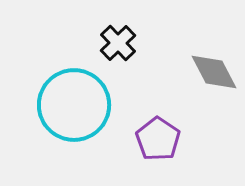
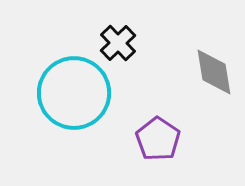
gray diamond: rotated 18 degrees clockwise
cyan circle: moved 12 px up
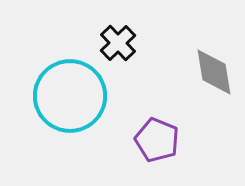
cyan circle: moved 4 px left, 3 px down
purple pentagon: moved 1 px left, 1 px down; rotated 12 degrees counterclockwise
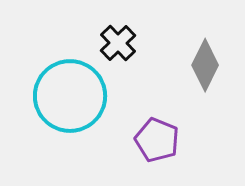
gray diamond: moved 9 px left, 7 px up; rotated 36 degrees clockwise
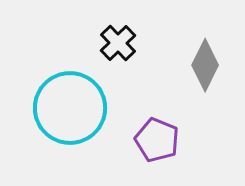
cyan circle: moved 12 px down
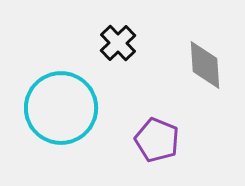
gray diamond: rotated 30 degrees counterclockwise
cyan circle: moved 9 px left
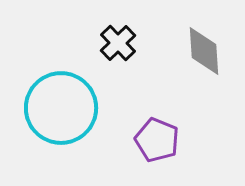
gray diamond: moved 1 px left, 14 px up
